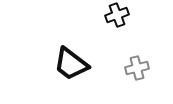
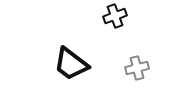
black cross: moved 2 px left, 1 px down
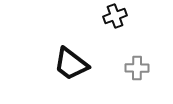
gray cross: rotated 15 degrees clockwise
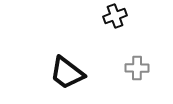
black trapezoid: moved 4 px left, 9 px down
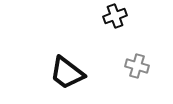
gray cross: moved 2 px up; rotated 15 degrees clockwise
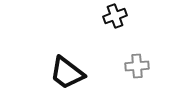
gray cross: rotated 20 degrees counterclockwise
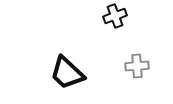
black trapezoid: rotated 6 degrees clockwise
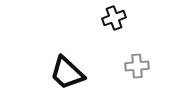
black cross: moved 1 px left, 2 px down
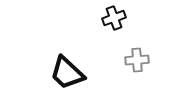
gray cross: moved 6 px up
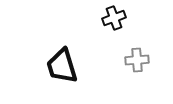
black trapezoid: moved 5 px left, 7 px up; rotated 30 degrees clockwise
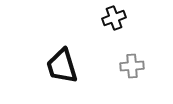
gray cross: moved 5 px left, 6 px down
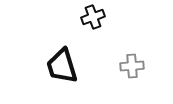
black cross: moved 21 px left, 1 px up
